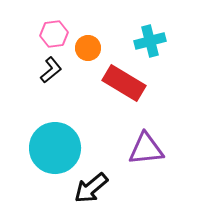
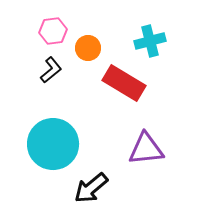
pink hexagon: moved 1 px left, 3 px up
cyan circle: moved 2 px left, 4 px up
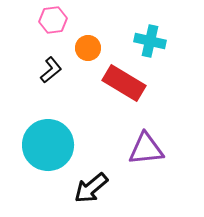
pink hexagon: moved 11 px up
cyan cross: rotated 28 degrees clockwise
cyan circle: moved 5 px left, 1 px down
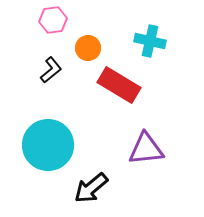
red rectangle: moved 5 px left, 2 px down
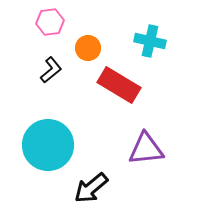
pink hexagon: moved 3 px left, 2 px down
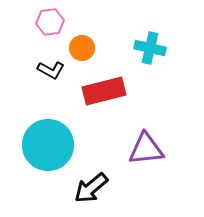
cyan cross: moved 7 px down
orange circle: moved 6 px left
black L-shape: rotated 68 degrees clockwise
red rectangle: moved 15 px left, 6 px down; rotated 45 degrees counterclockwise
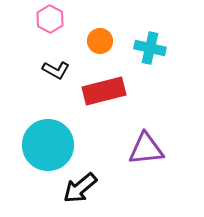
pink hexagon: moved 3 px up; rotated 24 degrees counterclockwise
orange circle: moved 18 px right, 7 px up
black L-shape: moved 5 px right
black arrow: moved 11 px left
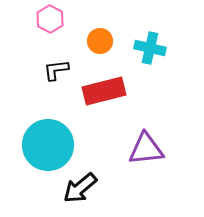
black L-shape: rotated 144 degrees clockwise
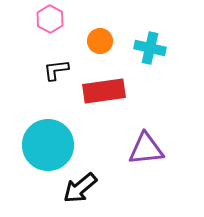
red rectangle: rotated 6 degrees clockwise
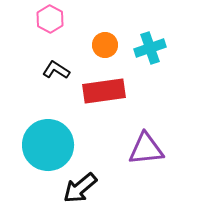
orange circle: moved 5 px right, 4 px down
cyan cross: rotated 32 degrees counterclockwise
black L-shape: rotated 40 degrees clockwise
